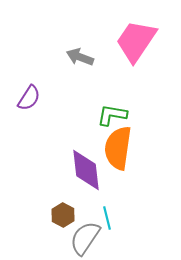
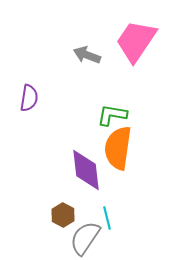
gray arrow: moved 7 px right, 2 px up
purple semicircle: rotated 24 degrees counterclockwise
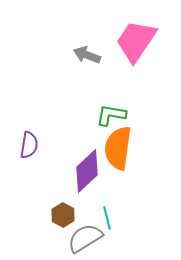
purple semicircle: moved 47 px down
green L-shape: moved 1 px left
purple diamond: moved 1 px right, 1 px down; rotated 54 degrees clockwise
gray semicircle: rotated 24 degrees clockwise
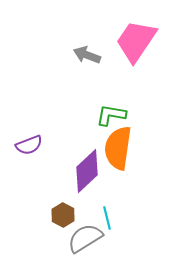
purple semicircle: rotated 60 degrees clockwise
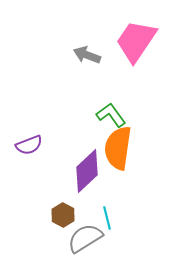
green L-shape: rotated 44 degrees clockwise
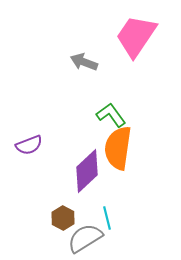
pink trapezoid: moved 5 px up
gray arrow: moved 3 px left, 7 px down
brown hexagon: moved 3 px down
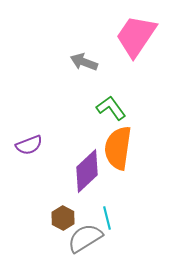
green L-shape: moved 7 px up
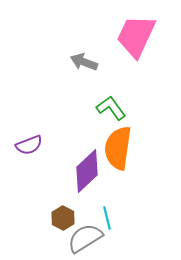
pink trapezoid: rotated 9 degrees counterclockwise
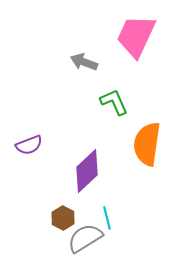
green L-shape: moved 3 px right, 6 px up; rotated 12 degrees clockwise
orange semicircle: moved 29 px right, 4 px up
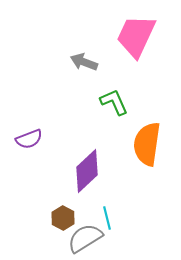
purple semicircle: moved 6 px up
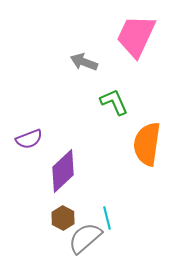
purple diamond: moved 24 px left
gray semicircle: rotated 9 degrees counterclockwise
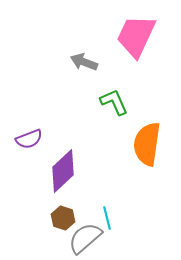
brown hexagon: rotated 10 degrees counterclockwise
